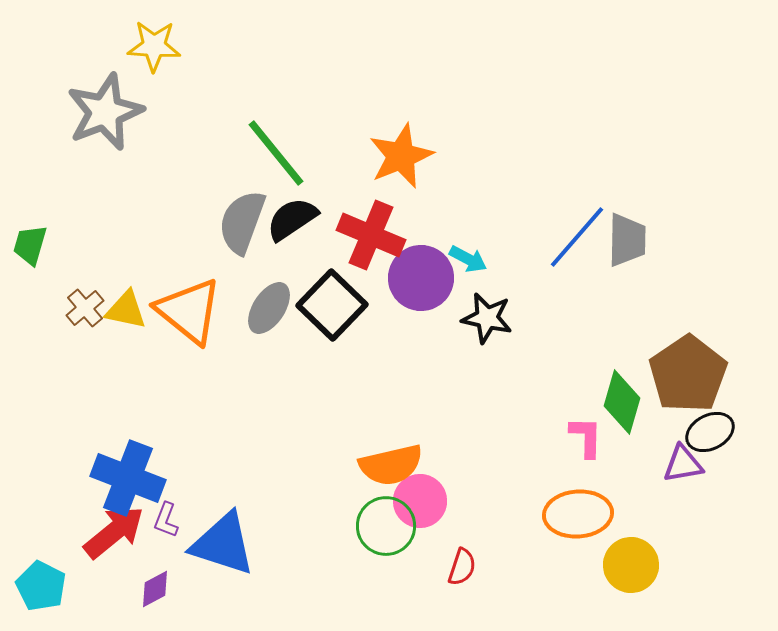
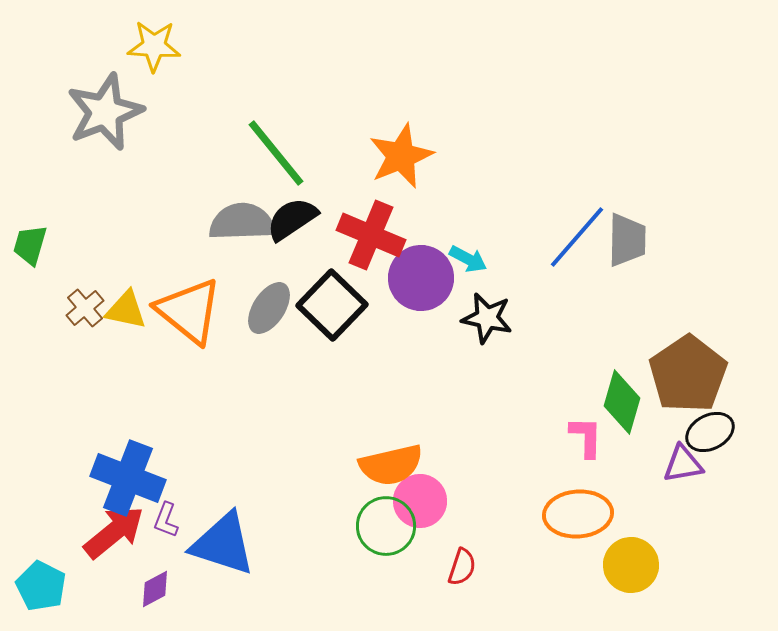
gray semicircle: rotated 68 degrees clockwise
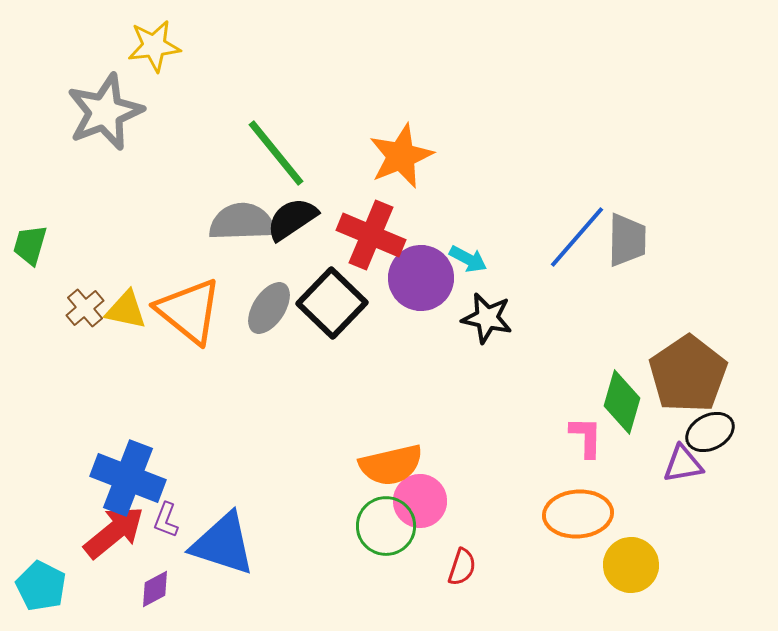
yellow star: rotated 10 degrees counterclockwise
black square: moved 2 px up
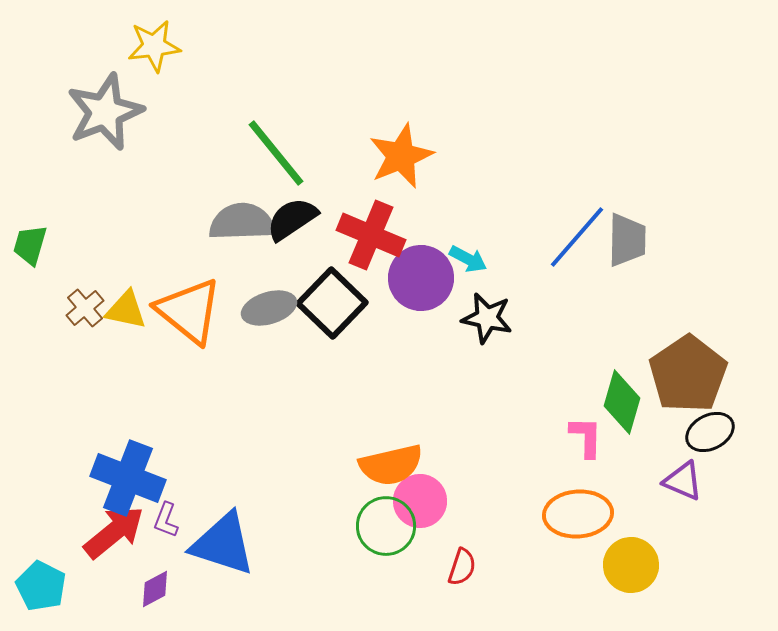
gray ellipse: rotated 40 degrees clockwise
purple triangle: moved 17 px down; rotated 33 degrees clockwise
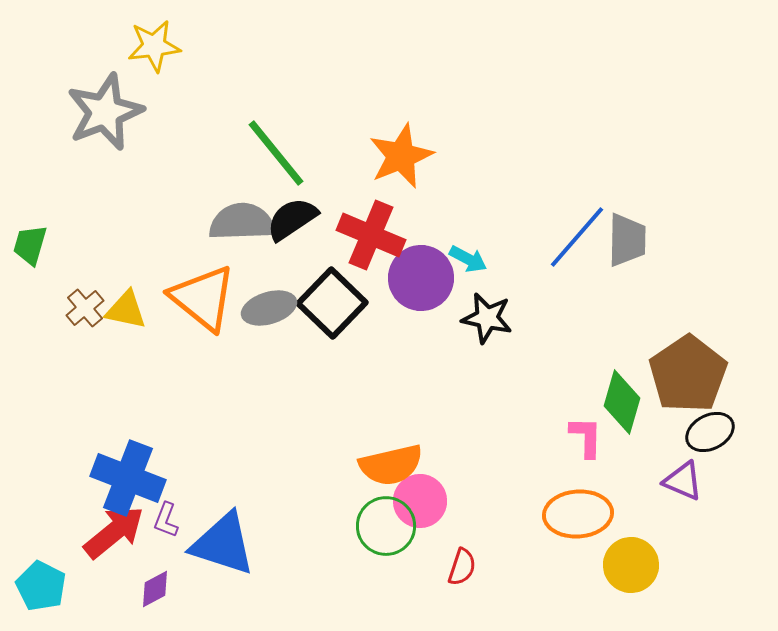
orange triangle: moved 14 px right, 13 px up
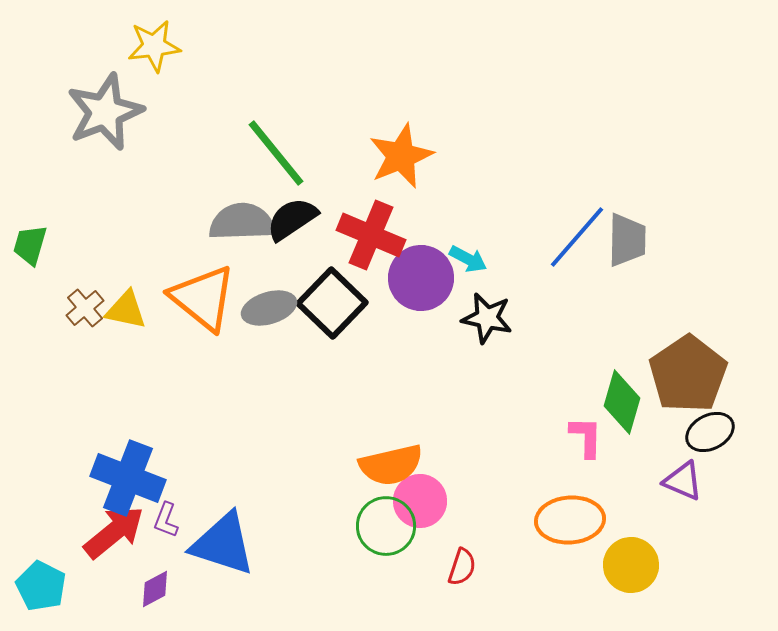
orange ellipse: moved 8 px left, 6 px down
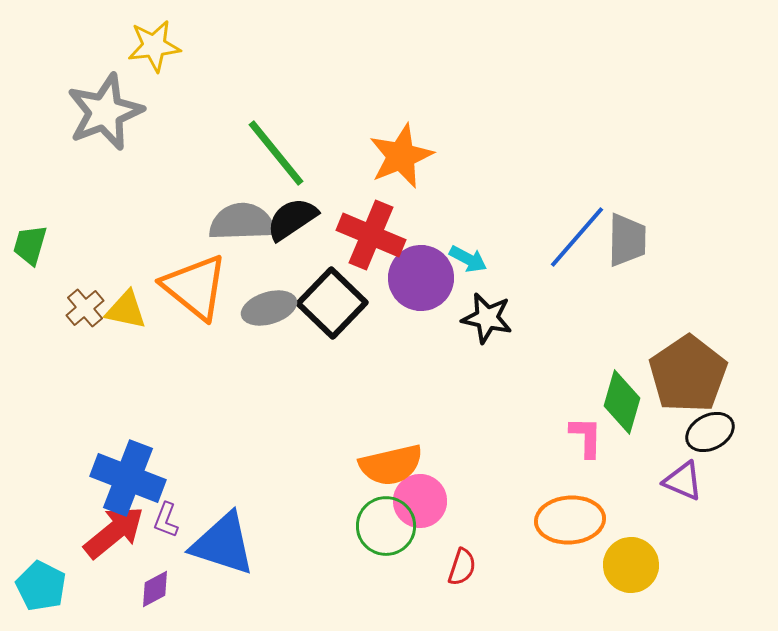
orange triangle: moved 8 px left, 11 px up
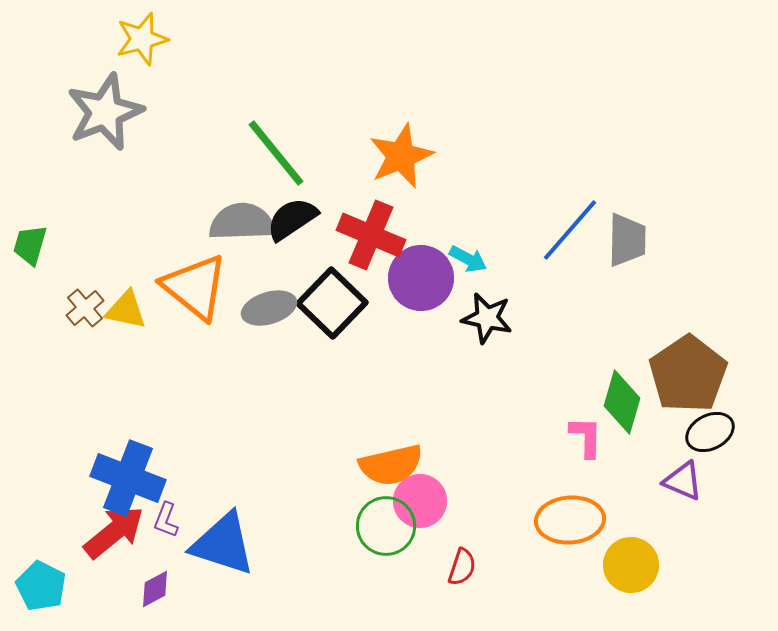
yellow star: moved 12 px left, 7 px up; rotated 8 degrees counterclockwise
blue line: moved 7 px left, 7 px up
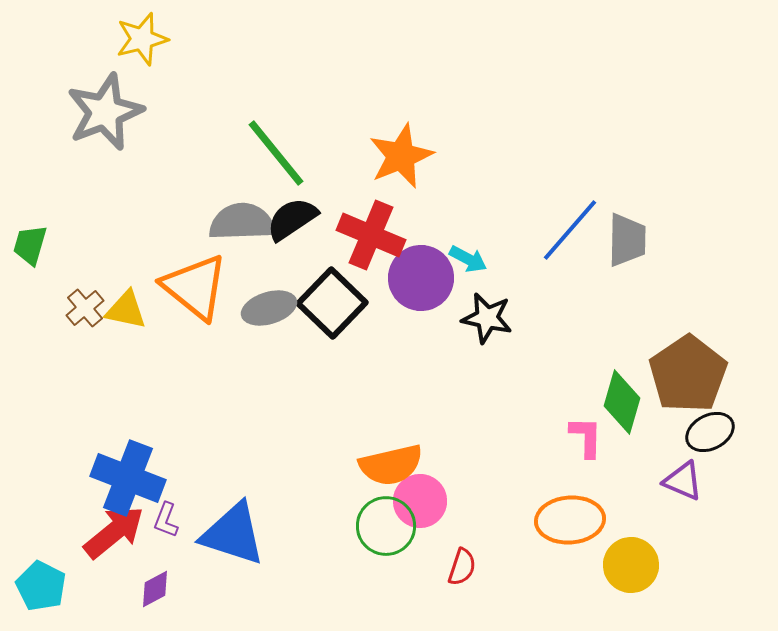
blue triangle: moved 10 px right, 10 px up
